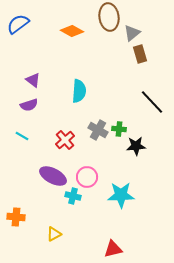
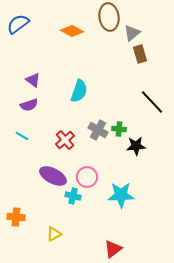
cyan semicircle: rotated 15 degrees clockwise
red triangle: rotated 24 degrees counterclockwise
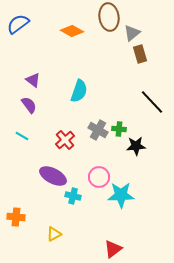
purple semicircle: rotated 108 degrees counterclockwise
pink circle: moved 12 px right
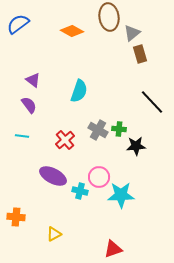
cyan line: rotated 24 degrees counterclockwise
cyan cross: moved 7 px right, 5 px up
red triangle: rotated 18 degrees clockwise
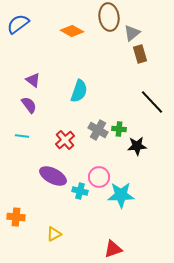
black star: moved 1 px right
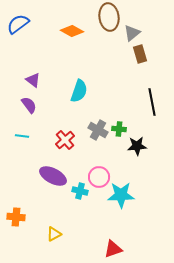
black line: rotated 32 degrees clockwise
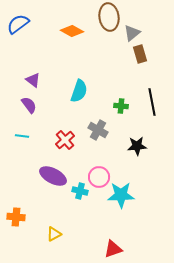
green cross: moved 2 px right, 23 px up
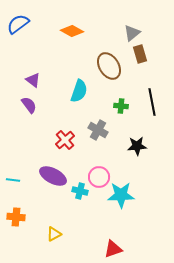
brown ellipse: moved 49 px down; rotated 24 degrees counterclockwise
cyan line: moved 9 px left, 44 px down
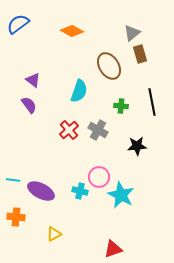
red cross: moved 4 px right, 10 px up
purple ellipse: moved 12 px left, 15 px down
cyan star: rotated 28 degrees clockwise
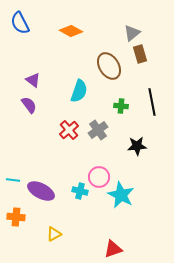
blue semicircle: moved 2 px right, 1 px up; rotated 80 degrees counterclockwise
orange diamond: moved 1 px left
gray cross: rotated 24 degrees clockwise
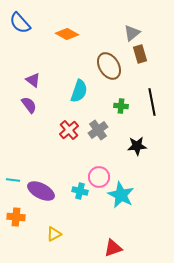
blue semicircle: rotated 15 degrees counterclockwise
orange diamond: moved 4 px left, 3 px down
red triangle: moved 1 px up
